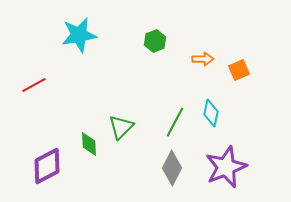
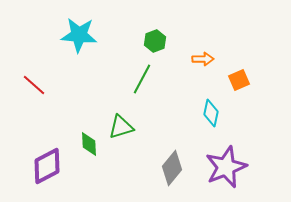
cyan star: rotated 15 degrees clockwise
orange square: moved 10 px down
red line: rotated 70 degrees clockwise
green line: moved 33 px left, 43 px up
green triangle: rotated 28 degrees clockwise
gray diamond: rotated 12 degrees clockwise
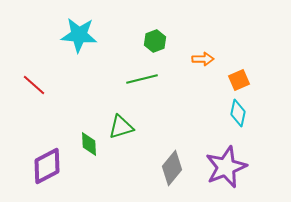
green line: rotated 48 degrees clockwise
cyan diamond: moved 27 px right
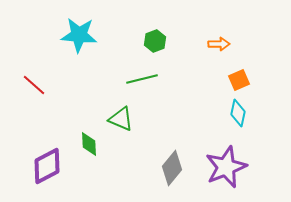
orange arrow: moved 16 px right, 15 px up
green triangle: moved 8 px up; rotated 40 degrees clockwise
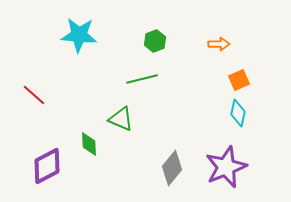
red line: moved 10 px down
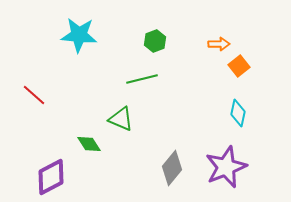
orange square: moved 14 px up; rotated 15 degrees counterclockwise
green diamond: rotated 30 degrees counterclockwise
purple diamond: moved 4 px right, 11 px down
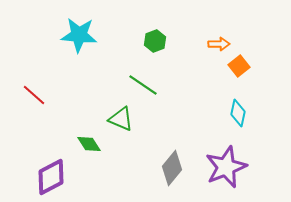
green line: moved 1 px right, 6 px down; rotated 48 degrees clockwise
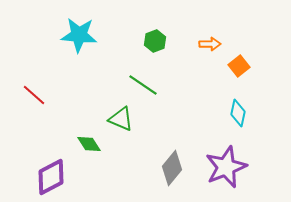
orange arrow: moved 9 px left
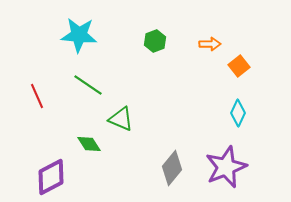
green line: moved 55 px left
red line: moved 3 px right, 1 px down; rotated 25 degrees clockwise
cyan diamond: rotated 12 degrees clockwise
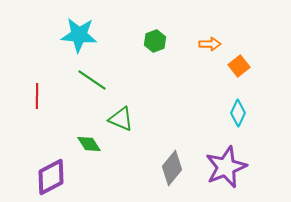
green line: moved 4 px right, 5 px up
red line: rotated 25 degrees clockwise
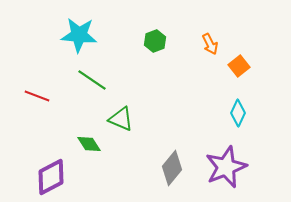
orange arrow: rotated 65 degrees clockwise
red line: rotated 70 degrees counterclockwise
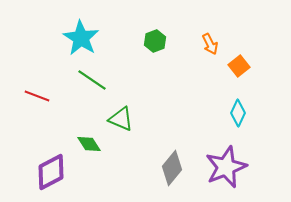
cyan star: moved 2 px right, 3 px down; rotated 27 degrees clockwise
purple diamond: moved 5 px up
